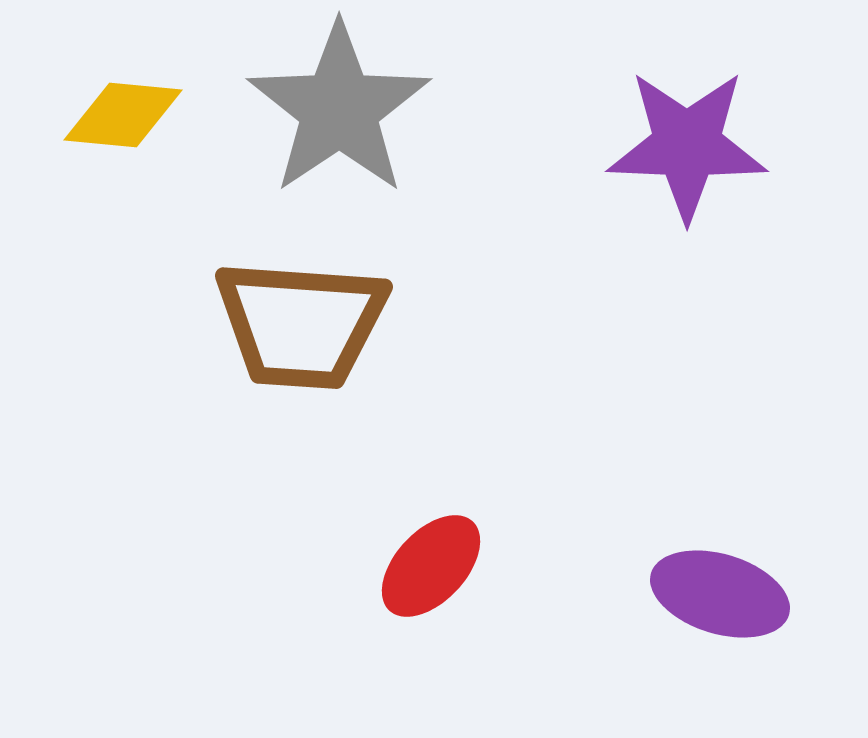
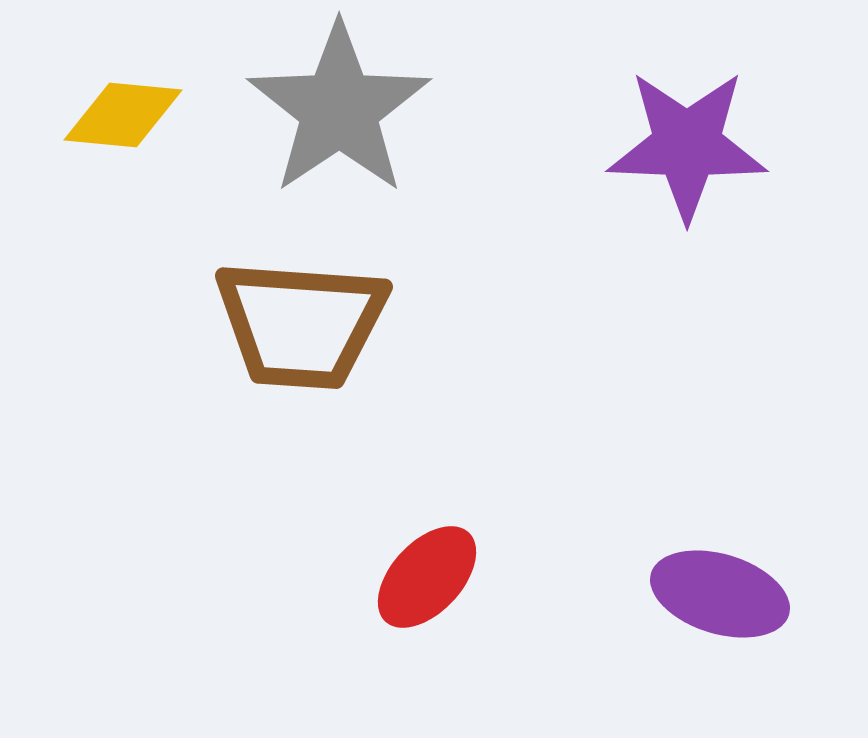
red ellipse: moved 4 px left, 11 px down
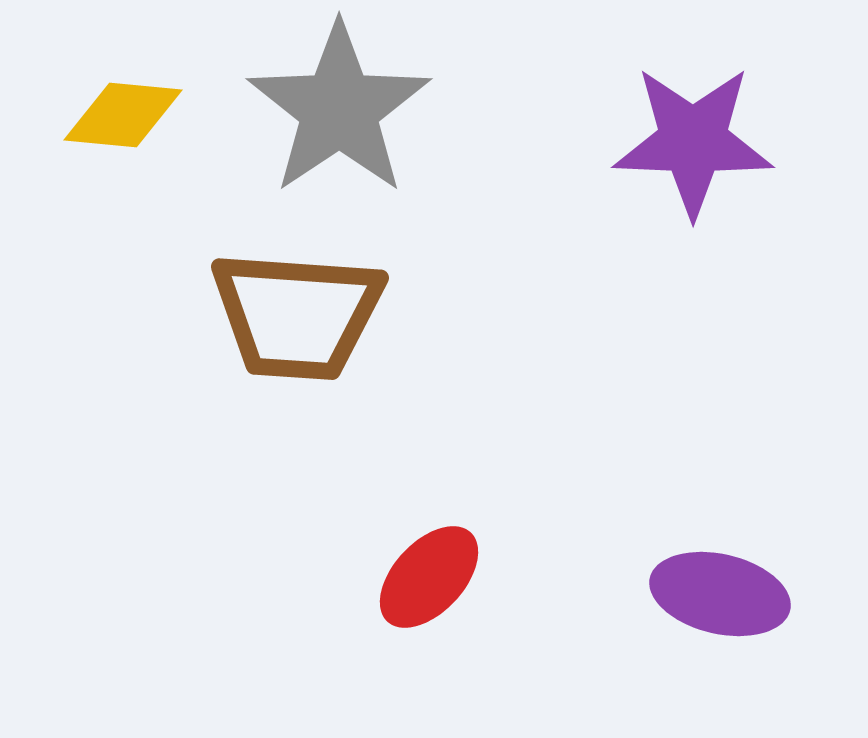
purple star: moved 6 px right, 4 px up
brown trapezoid: moved 4 px left, 9 px up
red ellipse: moved 2 px right
purple ellipse: rotated 4 degrees counterclockwise
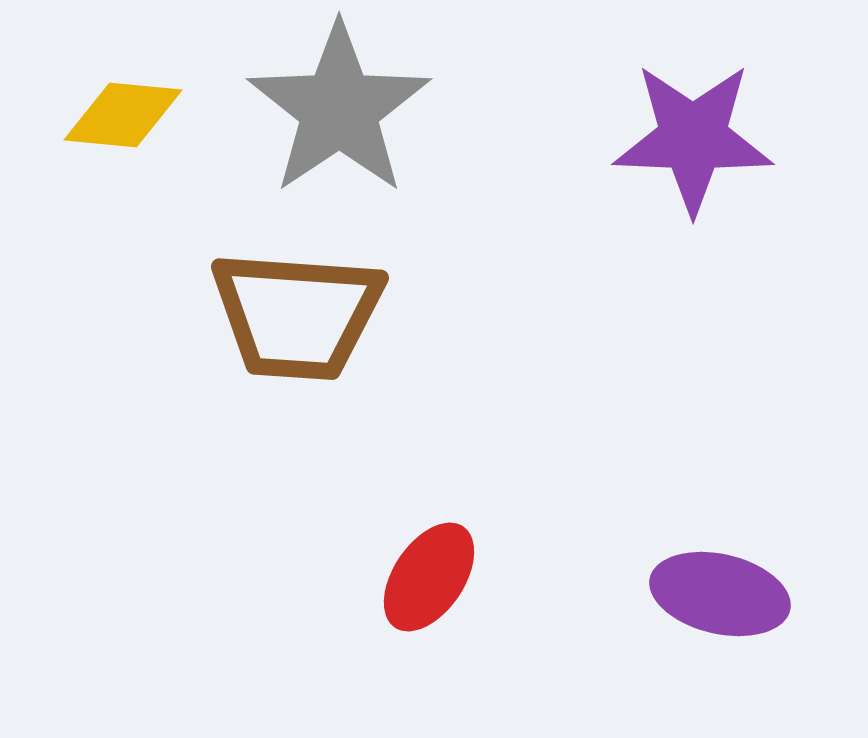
purple star: moved 3 px up
red ellipse: rotated 9 degrees counterclockwise
